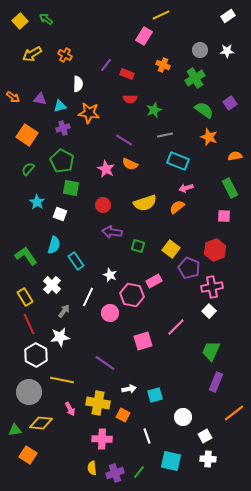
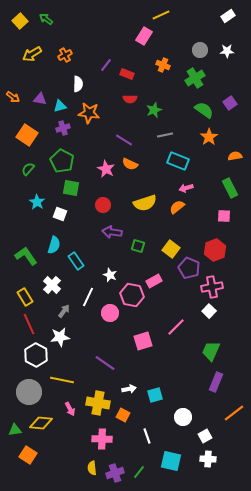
orange cross at (65, 55): rotated 32 degrees clockwise
orange star at (209, 137): rotated 18 degrees clockwise
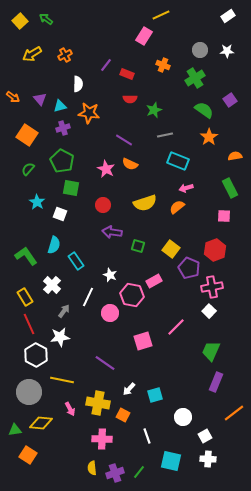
purple triangle at (40, 99): rotated 40 degrees clockwise
purple square at (230, 103): moved 3 px up
white arrow at (129, 389): rotated 144 degrees clockwise
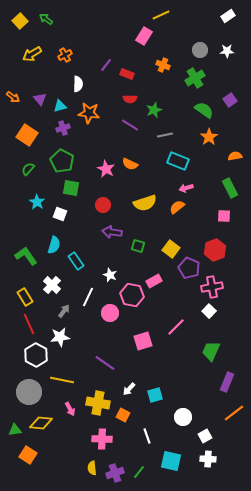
purple line at (124, 140): moved 6 px right, 15 px up
purple rectangle at (216, 382): moved 11 px right
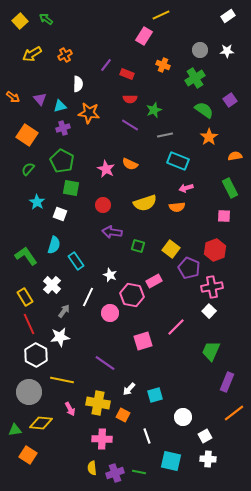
orange semicircle at (177, 207): rotated 147 degrees counterclockwise
green line at (139, 472): rotated 64 degrees clockwise
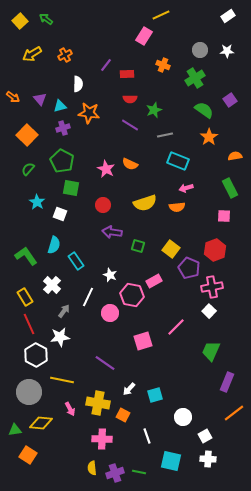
red rectangle at (127, 74): rotated 24 degrees counterclockwise
orange square at (27, 135): rotated 10 degrees clockwise
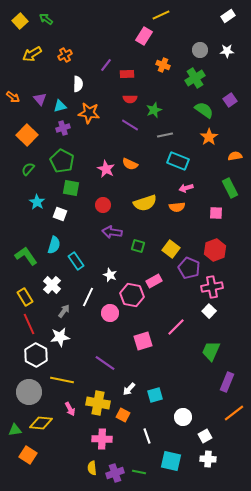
pink square at (224, 216): moved 8 px left, 3 px up
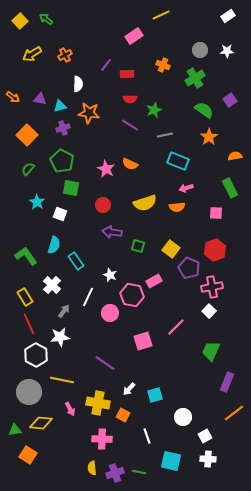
pink rectangle at (144, 36): moved 10 px left; rotated 24 degrees clockwise
purple triangle at (40, 99): rotated 40 degrees counterclockwise
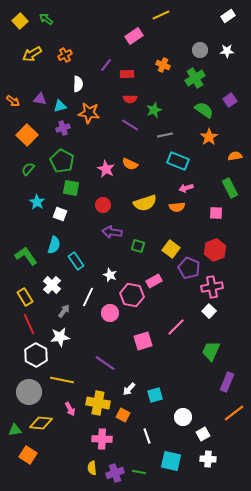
orange arrow at (13, 97): moved 4 px down
white square at (205, 436): moved 2 px left, 2 px up
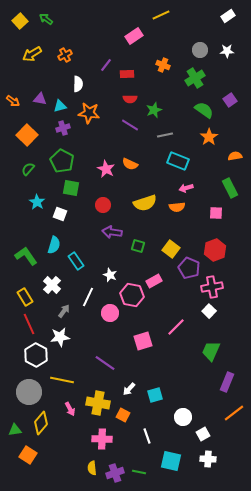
yellow diamond at (41, 423): rotated 55 degrees counterclockwise
